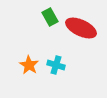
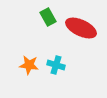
green rectangle: moved 2 px left
orange star: rotated 24 degrees counterclockwise
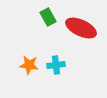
cyan cross: rotated 24 degrees counterclockwise
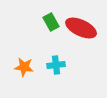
green rectangle: moved 3 px right, 5 px down
orange star: moved 5 px left, 2 px down
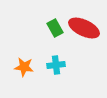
green rectangle: moved 4 px right, 6 px down
red ellipse: moved 3 px right
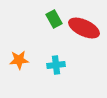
green rectangle: moved 1 px left, 9 px up
orange star: moved 5 px left, 7 px up; rotated 12 degrees counterclockwise
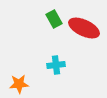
orange star: moved 24 px down
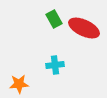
cyan cross: moved 1 px left
